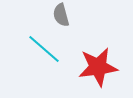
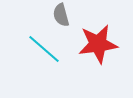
red star: moved 23 px up
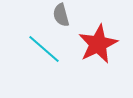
red star: rotated 18 degrees counterclockwise
